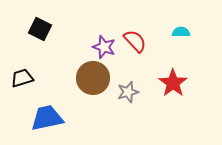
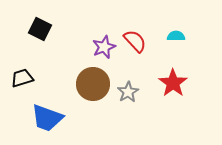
cyan semicircle: moved 5 px left, 4 px down
purple star: rotated 30 degrees clockwise
brown circle: moved 6 px down
gray star: rotated 15 degrees counterclockwise
blue trapezoid: rotated 148 degrees counterclockwise
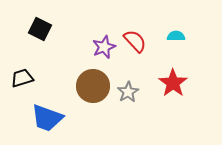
brown circle: moved 2 px down
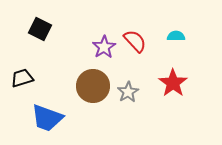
purple star: rotated 10 degrees counterclockwise
